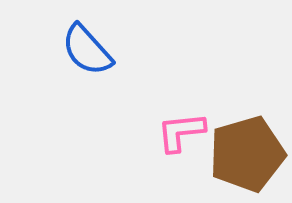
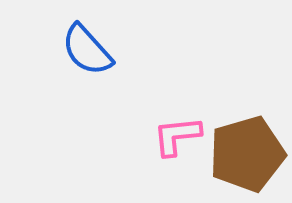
pink L-shape: moved 4 px left, 4 px down
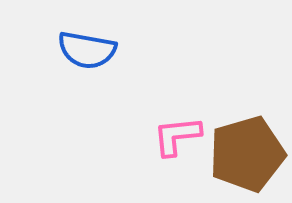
blue semicircle: rotated 38 degrees counterclockwise
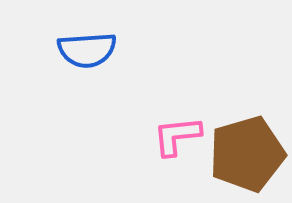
blue semicircle: rotated 14 degrees counterclockwise
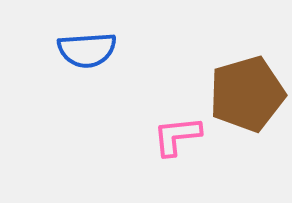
brown pentagon: moved 60 px up
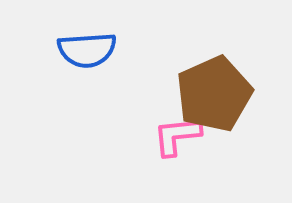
brown pentagon: moved 33 px left; rotated 8 degrees counterclockwise
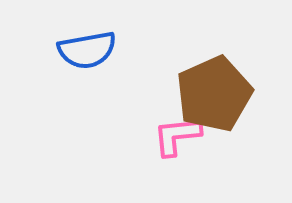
blue semicircle: rotated 6 degrees counterclockwise
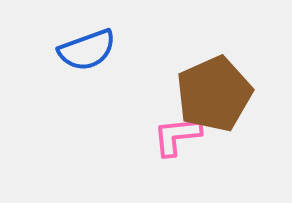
blue semicircle: rotated 10 degrees counterclockwise
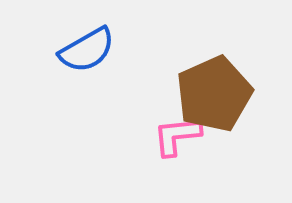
blue semicircle: rotated 10 degrees counterclockwise
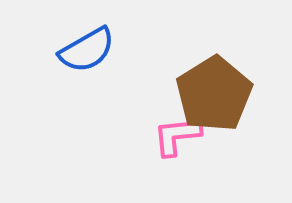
brown pentagon: rotated 8 degrees counterclockwise
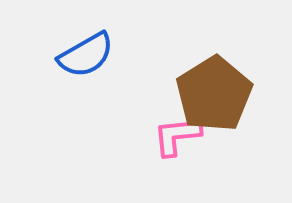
blue semicircle: moved 1 px left, 5 px down
